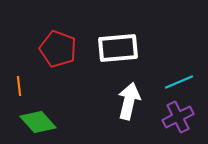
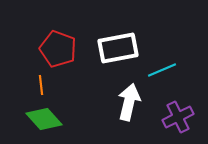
white rectangle: rotated 6 degrees counterclockwise
cyan line: moved 17 px left, 12 px up
orange line: moved 22 px right, 1 px up
white arrow: moved 1 px down
green diamond: moved 6 px right, 3 px up
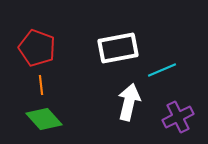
red pentagon: moved 21 px left, 1 px up
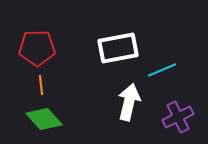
red pentagon: rotated 21 degrees counterclockwise
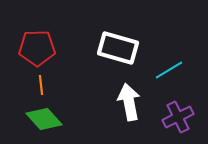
white rectangle: rotated 27 degrees clockwise
cyan line: moved 7 px right; rotated 8 degrees counterclockwise
white arrow: rotated 24 degrees counterclockwise
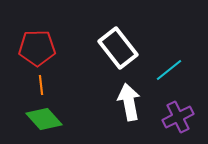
white rectangle: rotated 36 degrees clockwise
cyan line: rotated 8 degrees counterclockwise
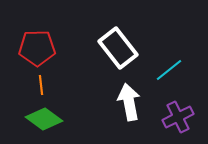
green diamond: rotated 12 degrees counterclockwise
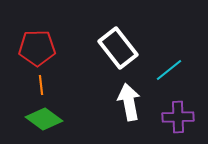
purple cross: rotated 24 degrees clockwise
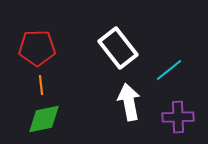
green diamond: rotated 48 degrees counterclockwise
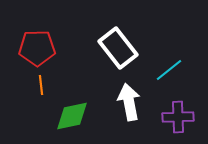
green diamond: moved 28 px right, 3 px up
